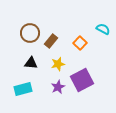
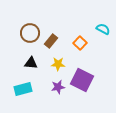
yellow star: rotated 16 degrees clockwise
purple square: rotated 35 degrees counterclockwise
purple star: rotated 16 degrees clockwise
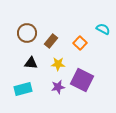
brown circle: moved 3 px left
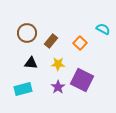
purple star: rotated 24 degrees counterclockwise
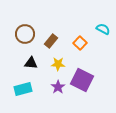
brown circle: moved 2 px left, 1 px down
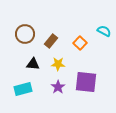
cyan semicircle: moved 1 px right, 2 px down
black triangle: moved 2 px right, 1 px down
purple square: moved 4 px right, 2 px down; rotated 20 degrees counterclockwise
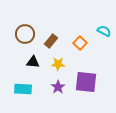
black triangle: moved 2 px up
cyan rectangle: rotated 18 degrees clockwise
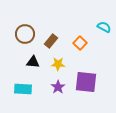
cyan semicircle: moved 4 px up
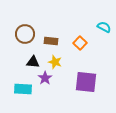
brown rectangle: rotated 56 degrees clockwise
yellow star: moved 3 px left, 2 px up; rotated 16 degrees clockwise
purple star: moved 13 px left, 9 px up
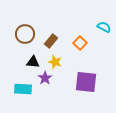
brown rectangle: rotated 56 degrees counterclockwise
